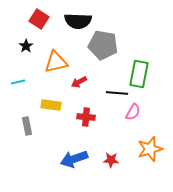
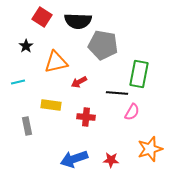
red square: moved 3 px right, 2 px up
pink semicircle: moved 1 px left
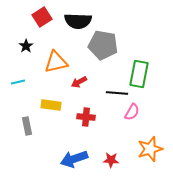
red square: rotated 24 degrees clockwise
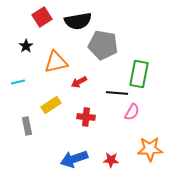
black semicircle: rotated 12 degrees counterclockwise
yellow rectangle: rotated 42 degrees counterclockwise
orange star: rotated 15 degrees clockwise
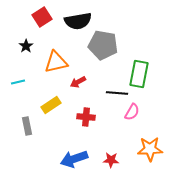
red arrow: moved 1 px left
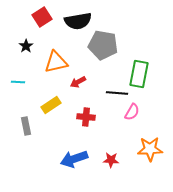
cyan line: rotated 16 degrees clockwise
gray rectangle: moved 1 px left
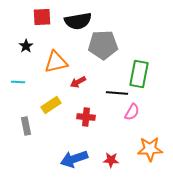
red square: rotated 30 degrees clockwise
gray pentagon: rotated 12 degrees counterclockwise
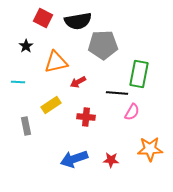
red square: moved 1 px right, 1 px down; rotated 30 degrees clockwise
